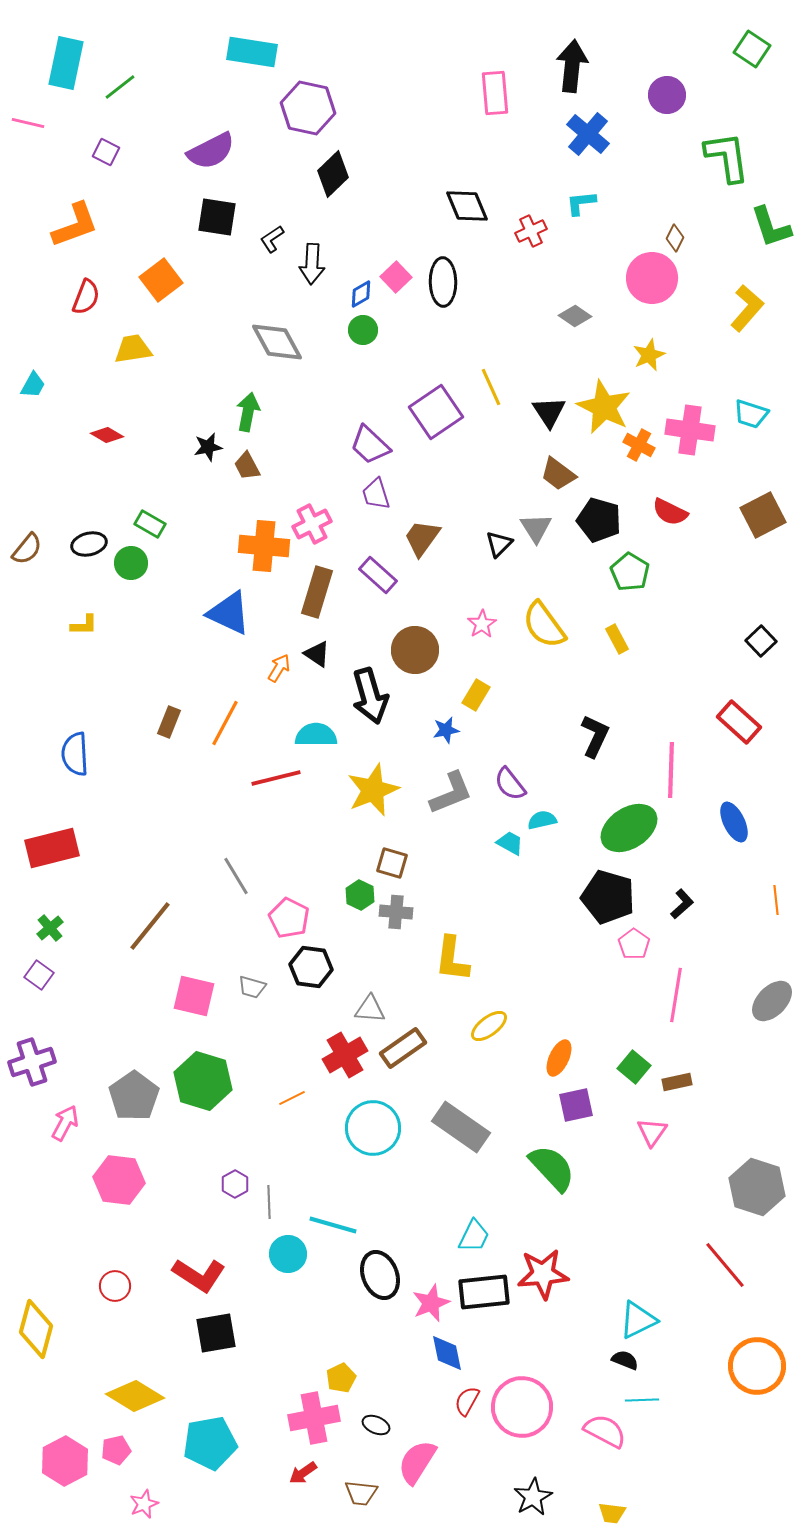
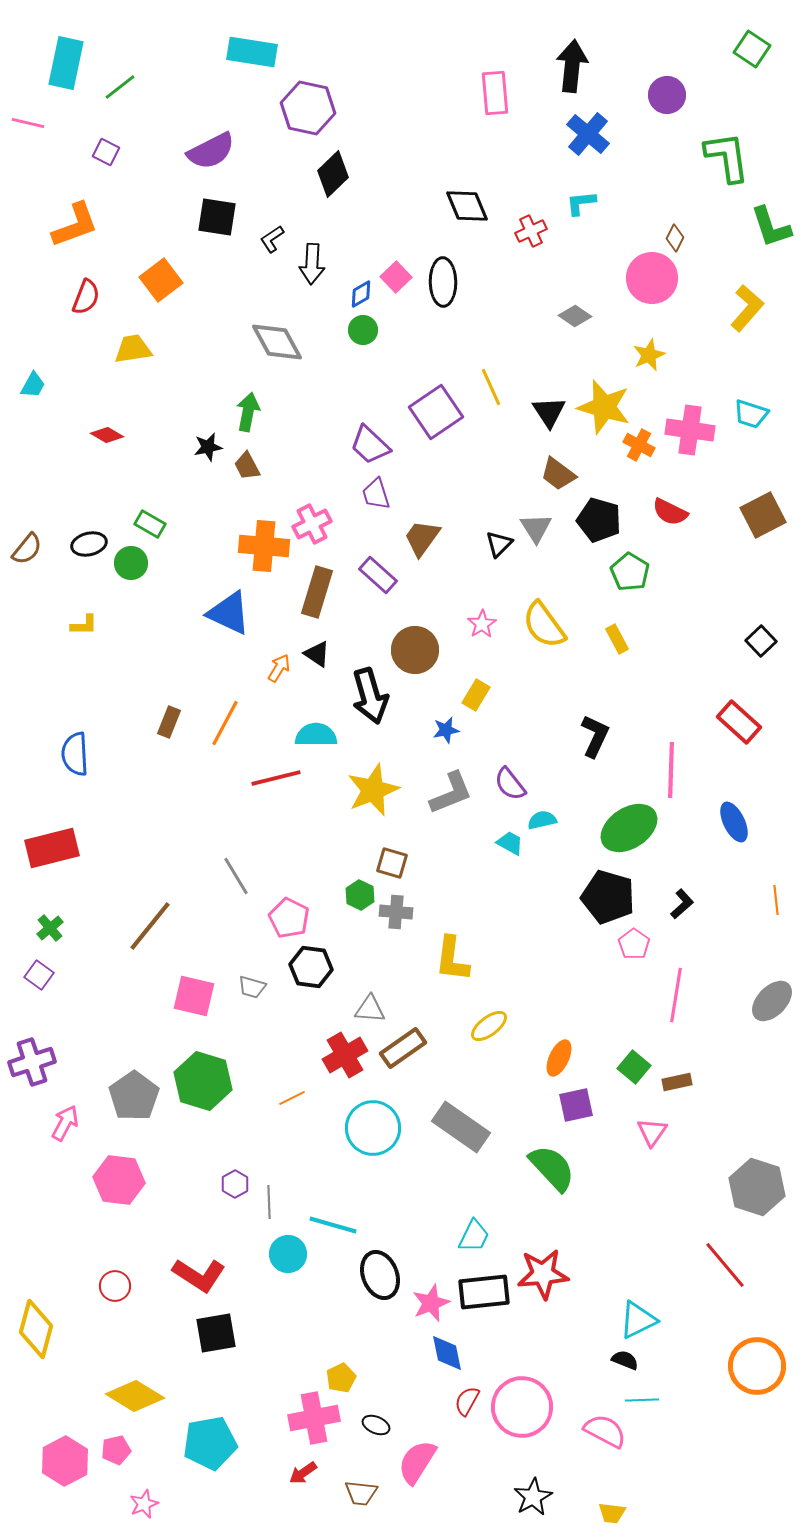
yellow star at (604, 407): rotated 10 degrees counterclockwise
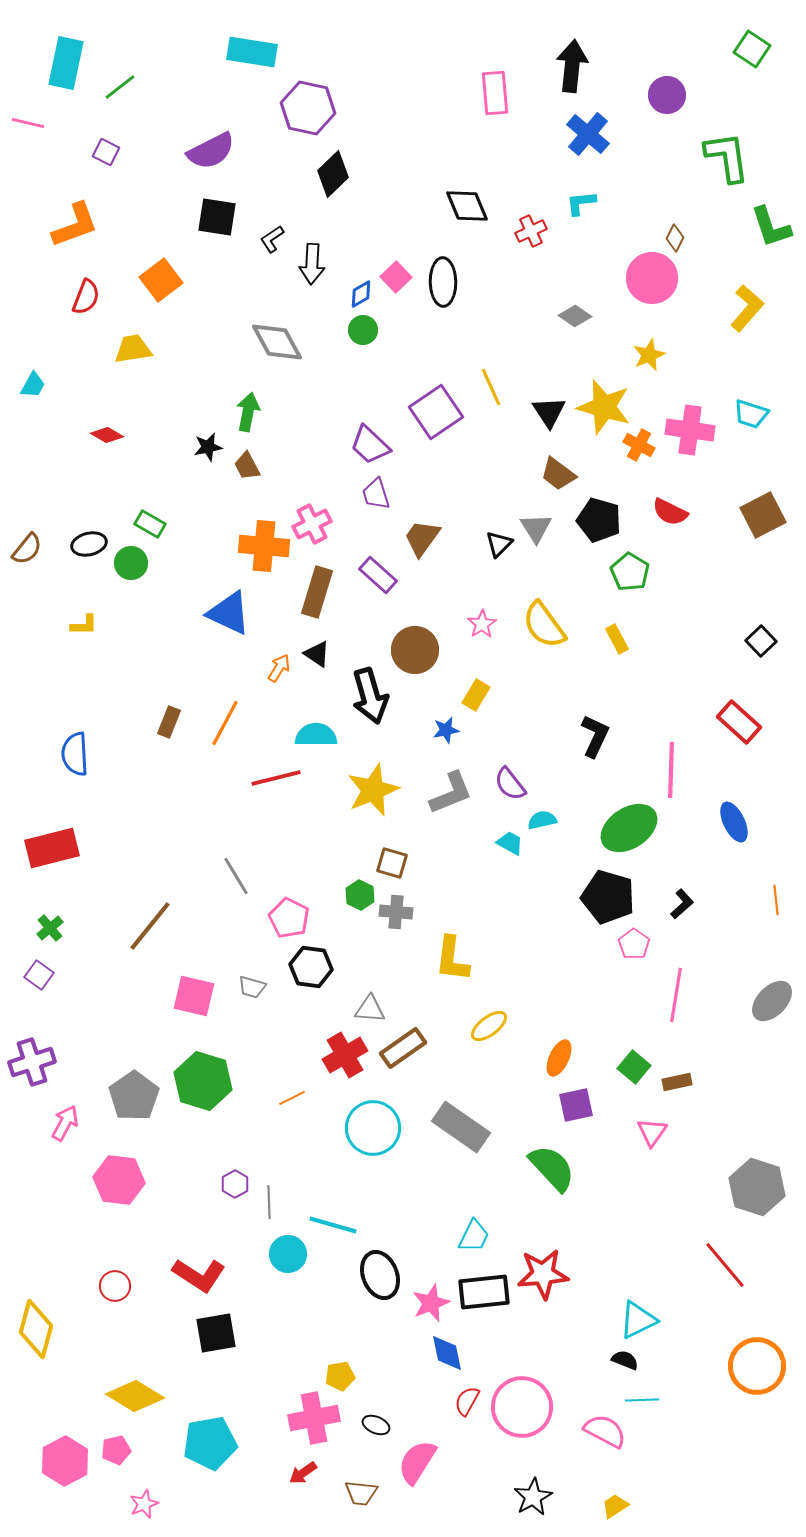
yellow pentagon at (341, 1378): moved 1 px left, 2 px up; rotated 16 degrees clockwise
yellow trapezoid at (612, 1513): moved 3 px right, 7 px up; rotated 140 degrees clockwise
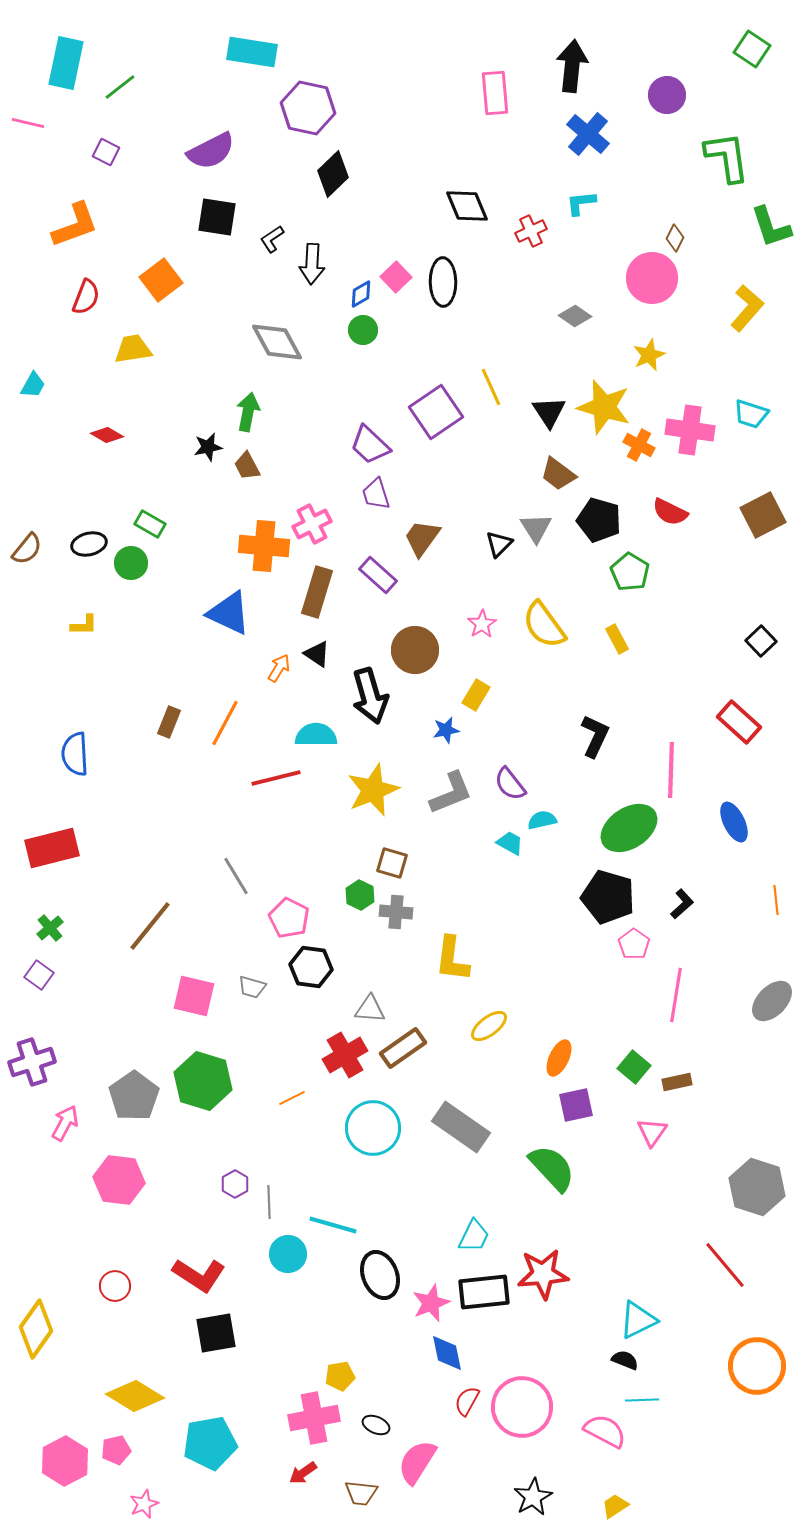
yellow diamond at (36, 1329): rotated 20 degrees clockwise
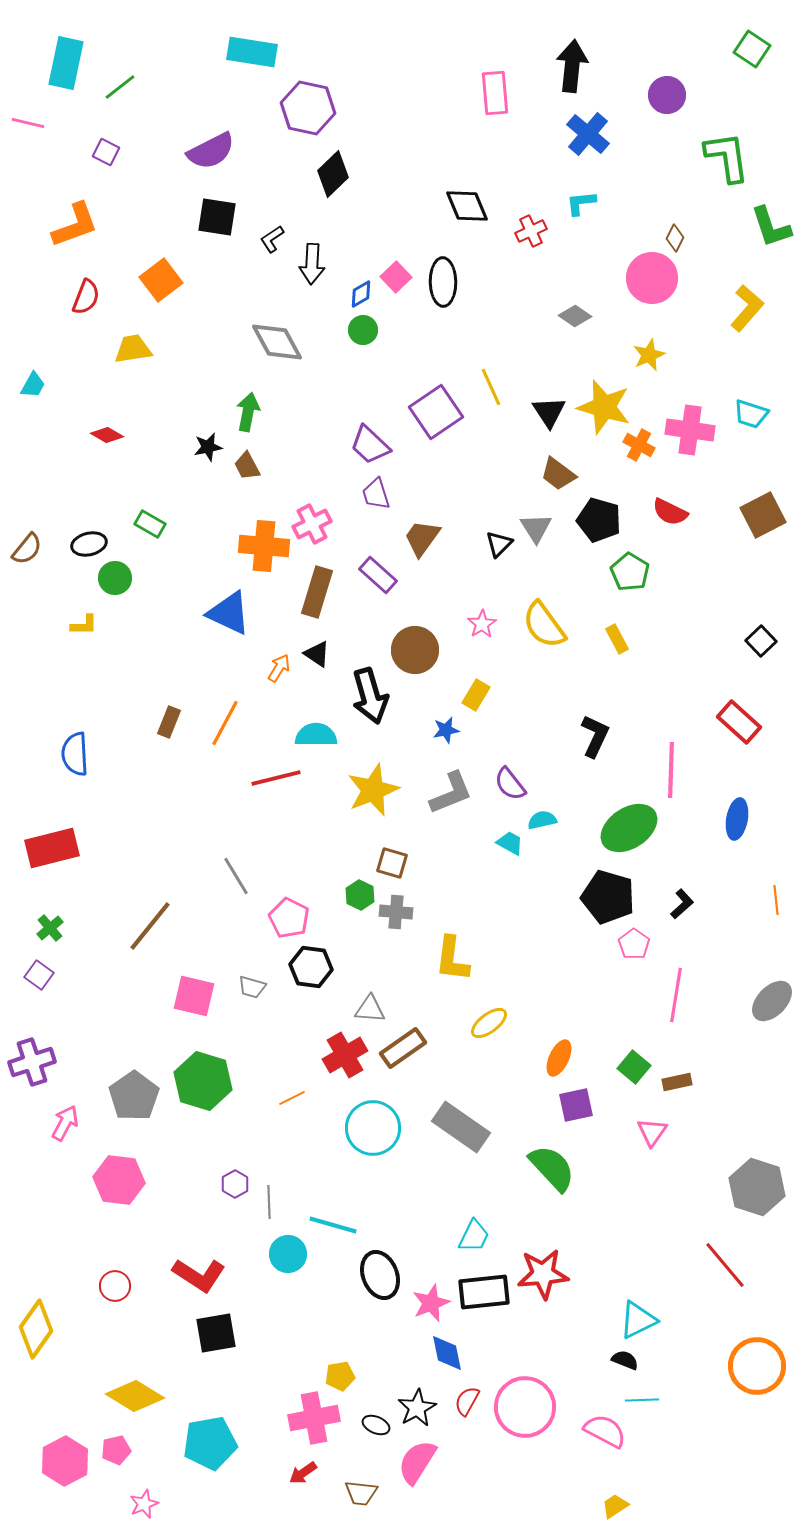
green circle at (131, 563): moved 16 px left, 15 px down
blue ellipse at (734, 822): moved 3 px right, 3 px up; rotated 36 degrees clockwise
yellow ellipse at (489, 1026): moved 3 px up
pink circle at (522, 1407): moved 3 px right
black star at (533, 1497): moved 116 px left, 89 px up
